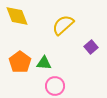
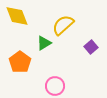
green triangle: moved 20 px up; rotated 35 degrees counterclockwise
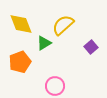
yellow diamond: moved 4 px right, 8 px down
orange pentagon: rotated 15 degrees clockwise
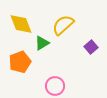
green triangle: moved 2 px left
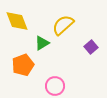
yellow diamond: moved 4 px left, 3 px up
orange pentagon: moved 3 px right, 3 px down
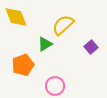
yellow diamond: moved 1 px left, 4 px up
green triangle: moved 3 px right, 1 px down
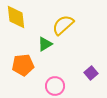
yellow diamond: rotated 15 degrees clockwise
purple square: moved 26 px down
orange pentagon: rotated 15 degrees clockwise
